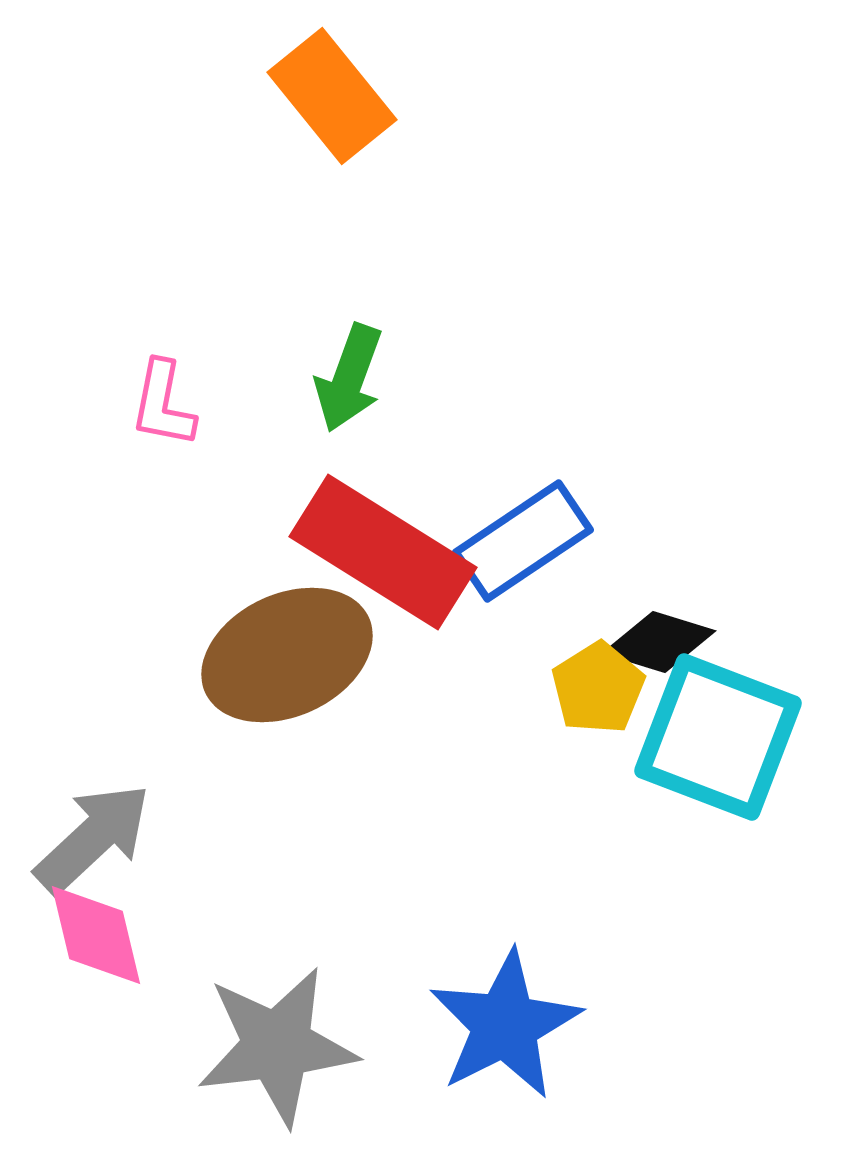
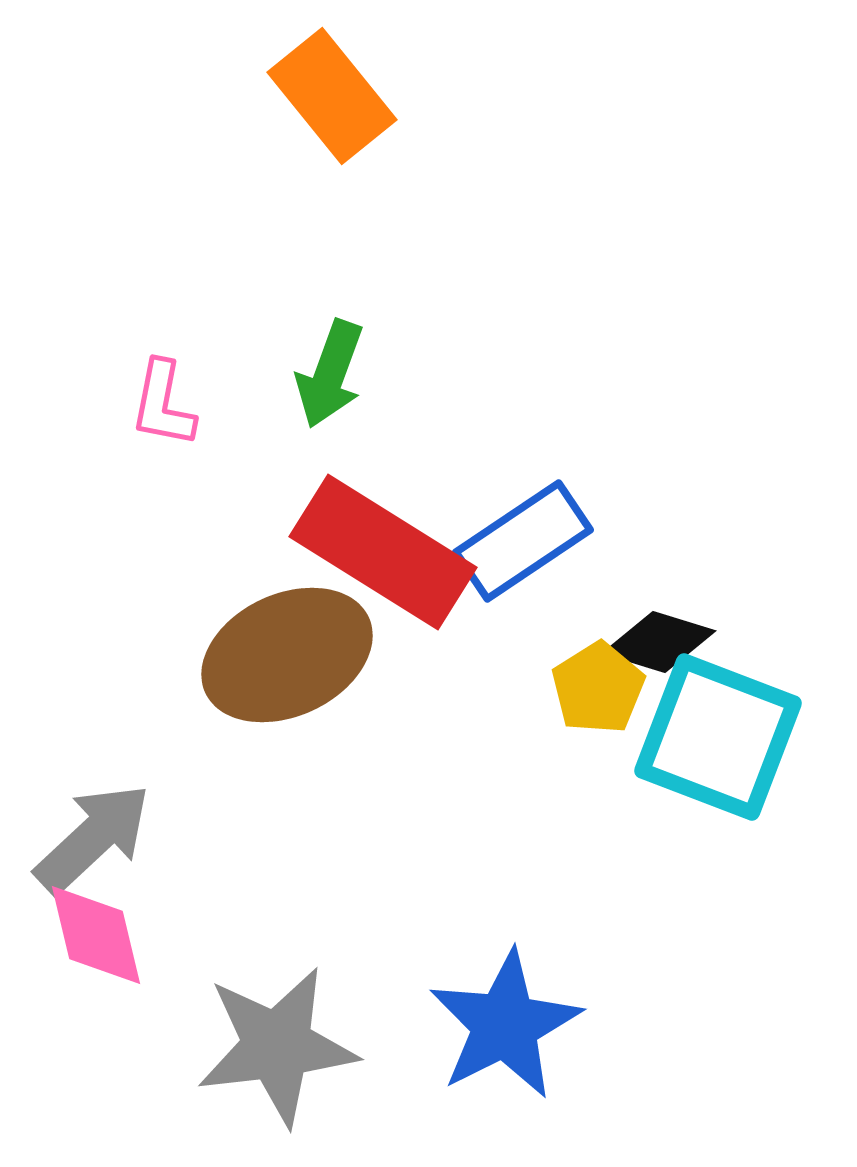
green arrow: moved 19 px left, 4 px up
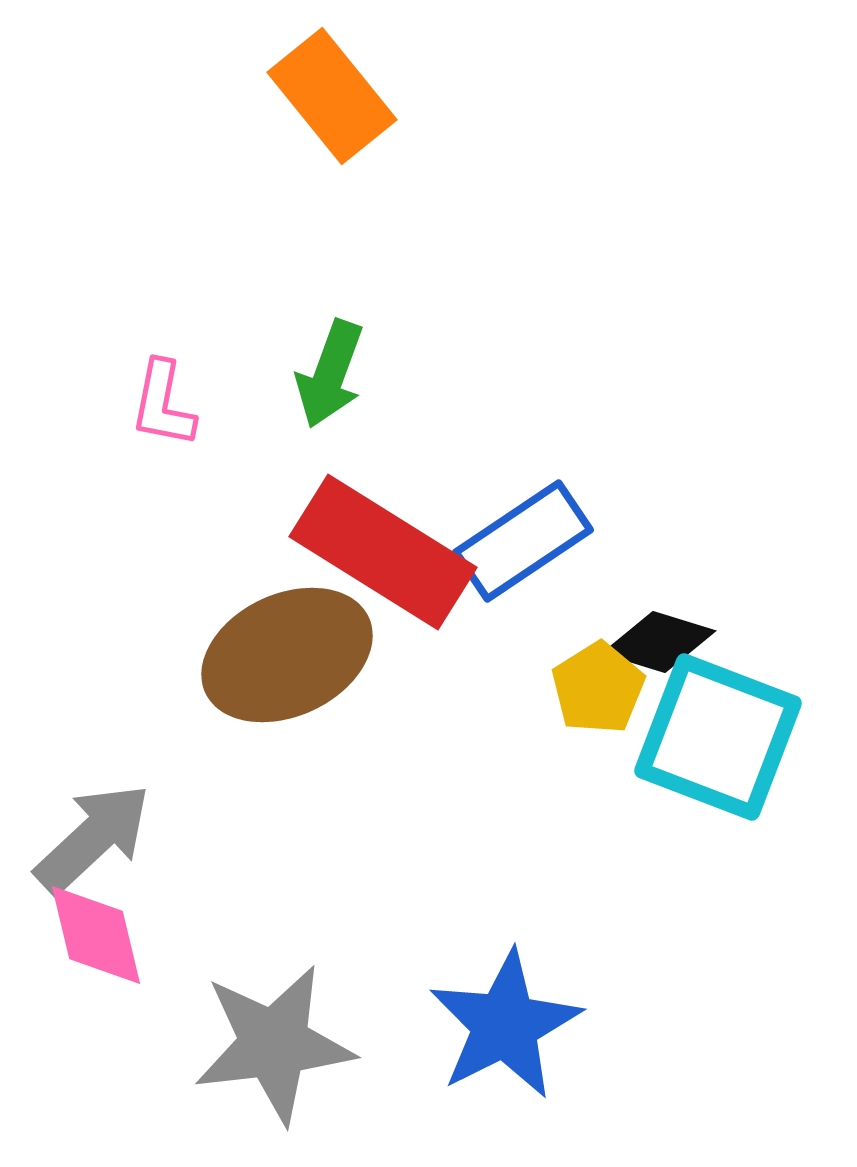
gray star: moved 3 px left, 2 px up
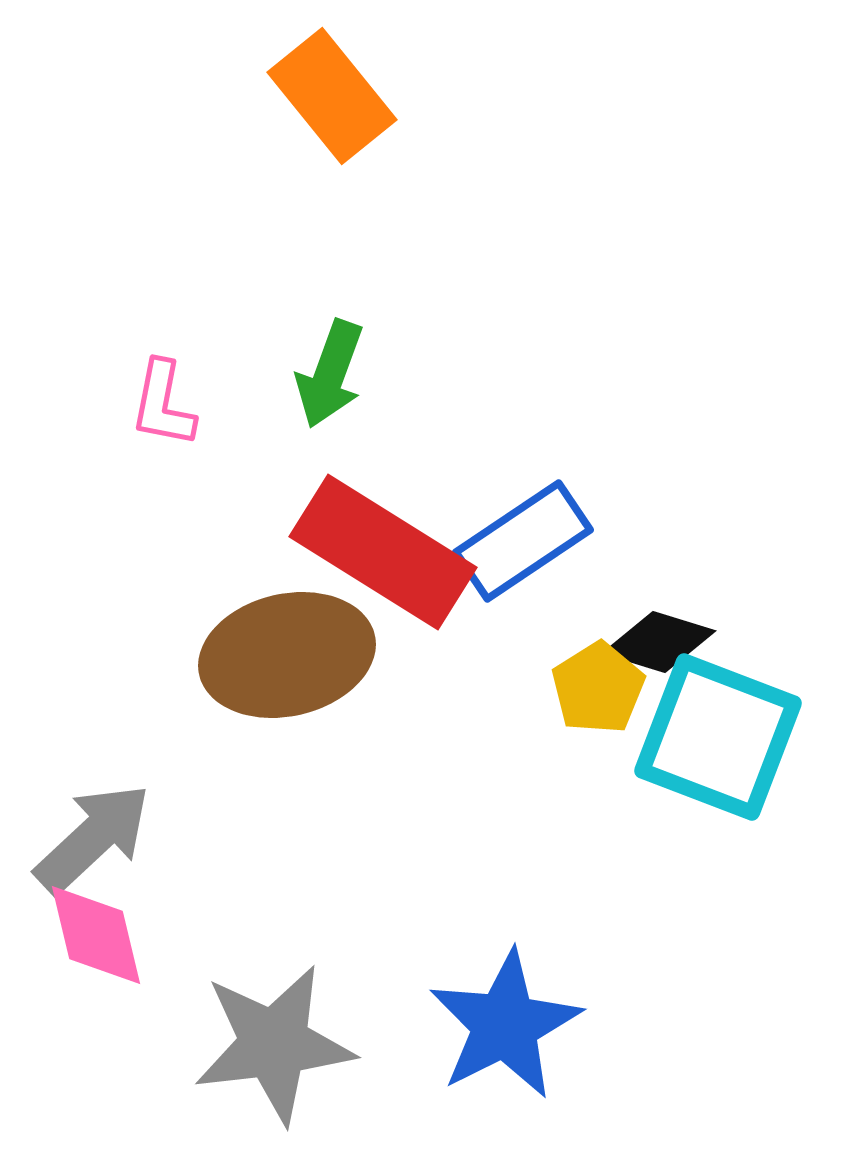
brown ellipse: rotated 12 degrees clockwise
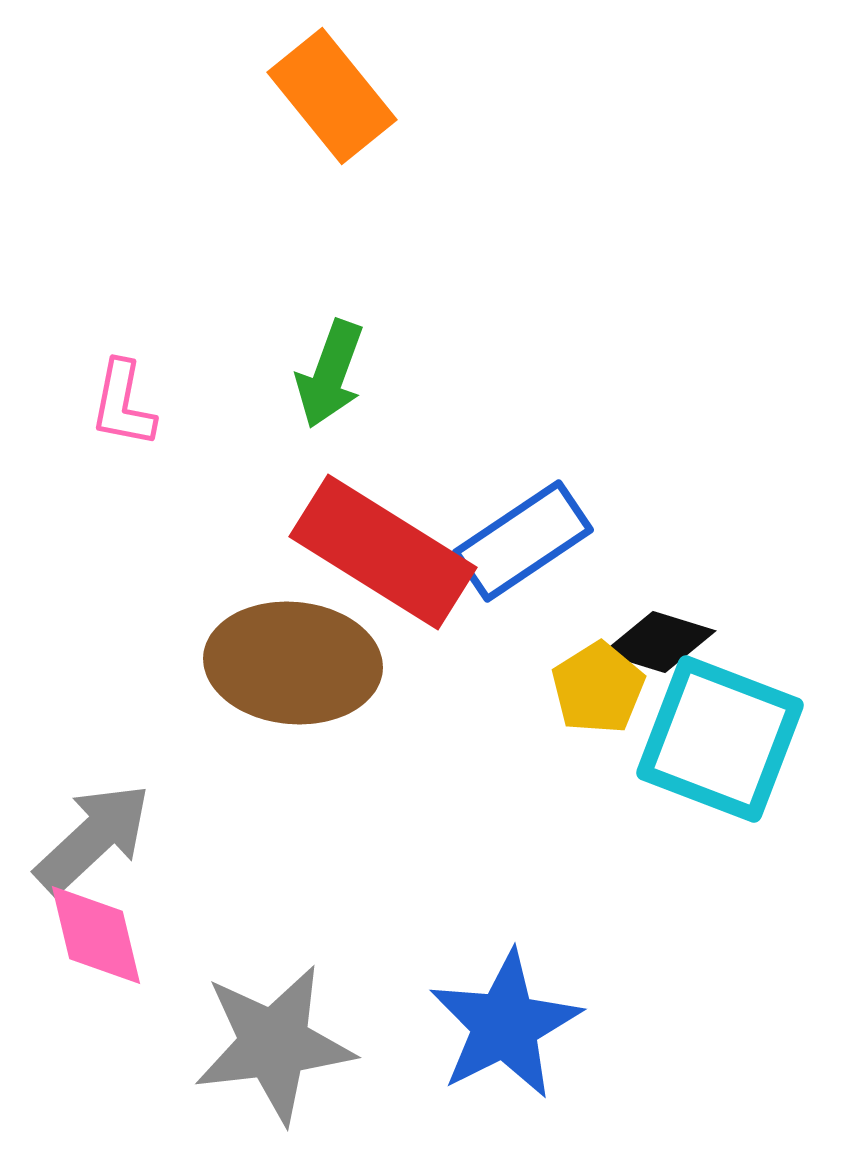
pink L-shape: moved 40 px left
brown ellipse: moved 6 px right, 8 px down; rotated 18 degrees clockwise
cyan square: moved 2 px right, 2 px down
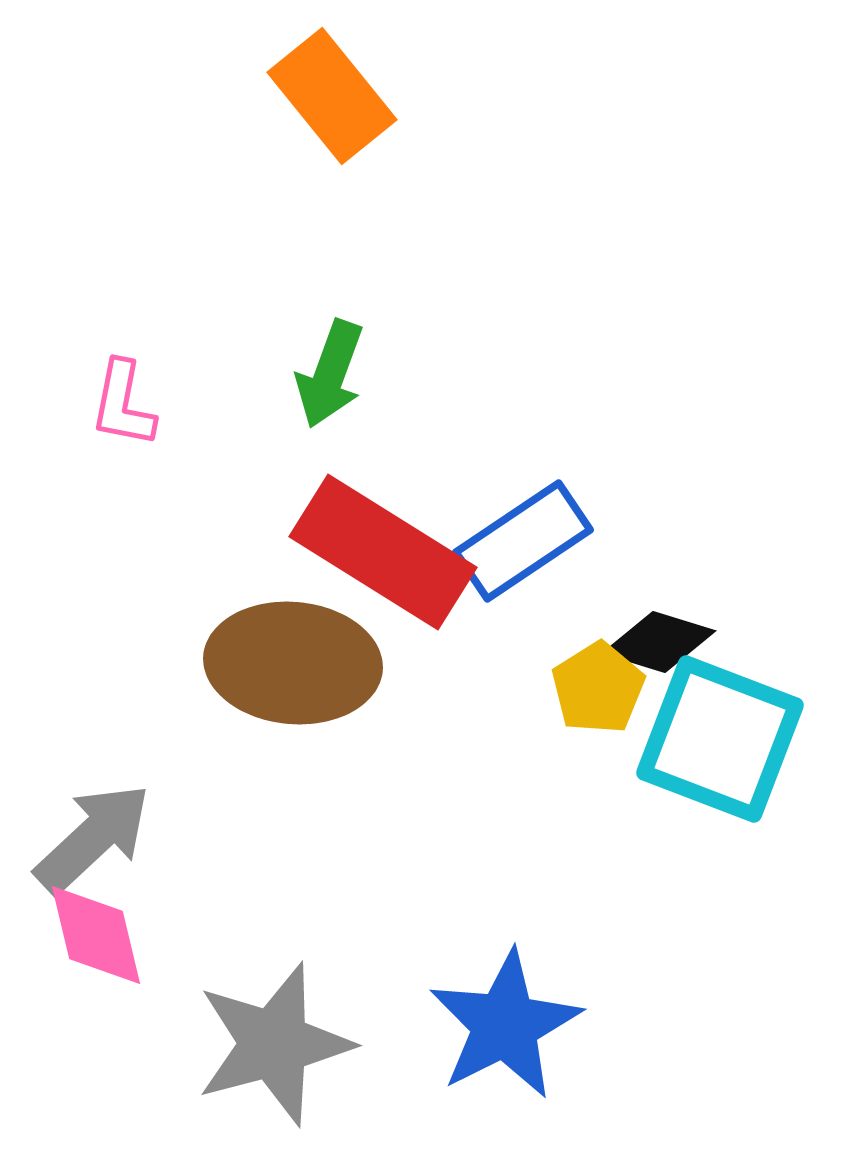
gray star: rotated 8 degrees counterclockwise
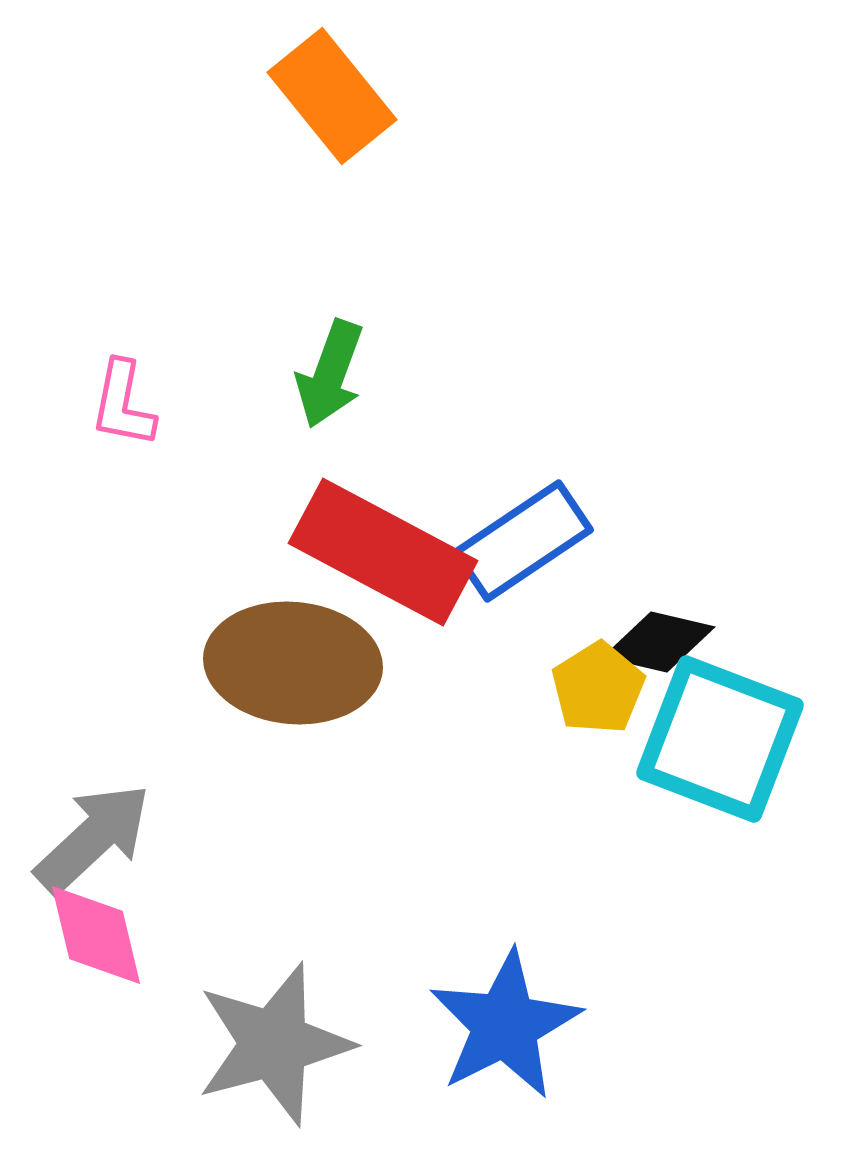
red rectangle: rotated 4 degrees counterclockwise
black diamond: rotated 4 degrees counterclockwise
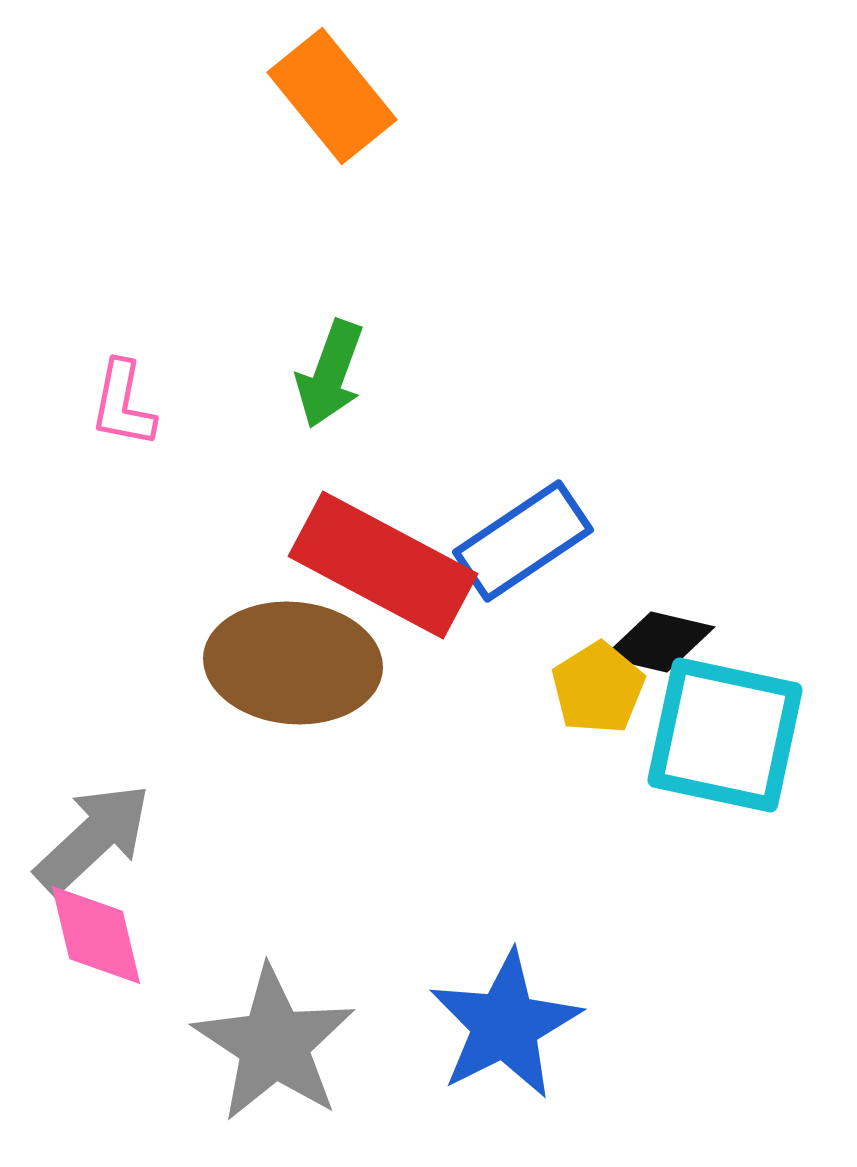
red rectangle: moved 13 px down
cyan square: moved 5 px right, 4 px up; rotated 9 degrees counterclockwise
gray star: rotated 24 degrees counterclockwise
